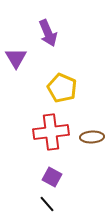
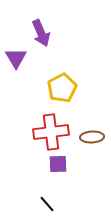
purple arrow: moved 7 px left
yellow pentagon: rotated 20 degrees clockwise
purple square: moved 6 px right, 13 px up; rotated 30 degrees counterclockwise
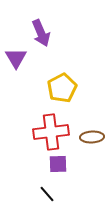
black line: moved 10 px up
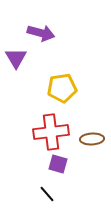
purple arrow: rotated 52 degrees counterclockwise
yellow pentagon: rotated 20 degrees clockwise
brown ellipse: moved 2 px down
purple square: rotated 18 degrees clockwise
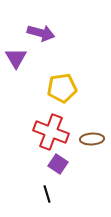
red cross: rotated 28 degrees clockwise
purple square: rotated 18 degrees clockwise
black line: rotated 24 degrees clockwise
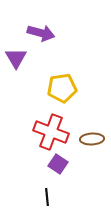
black line: moved 3 px down; rotated 12 degrees clockwise
